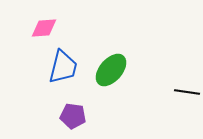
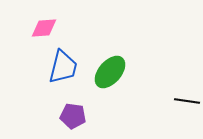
green ellipse: moved 1 px left, 2 px down
black line: moved 9 px down
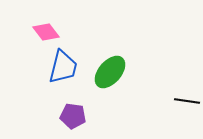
pink diamond: moved 2 px right, 4 px down; rotated 56 degrees clockwise
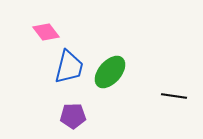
blue trapezoid: moved 6 px right
black line: moved 13 px left, 5 px up
purple pentagon: rotated 10 degrees counterclockwise
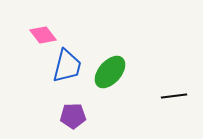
pink diamond: moved 3 px left, 3 px down
blue trapezoid: moved 2 px left, 1 px up
black line: rotated 15 degrees counterclockwise
